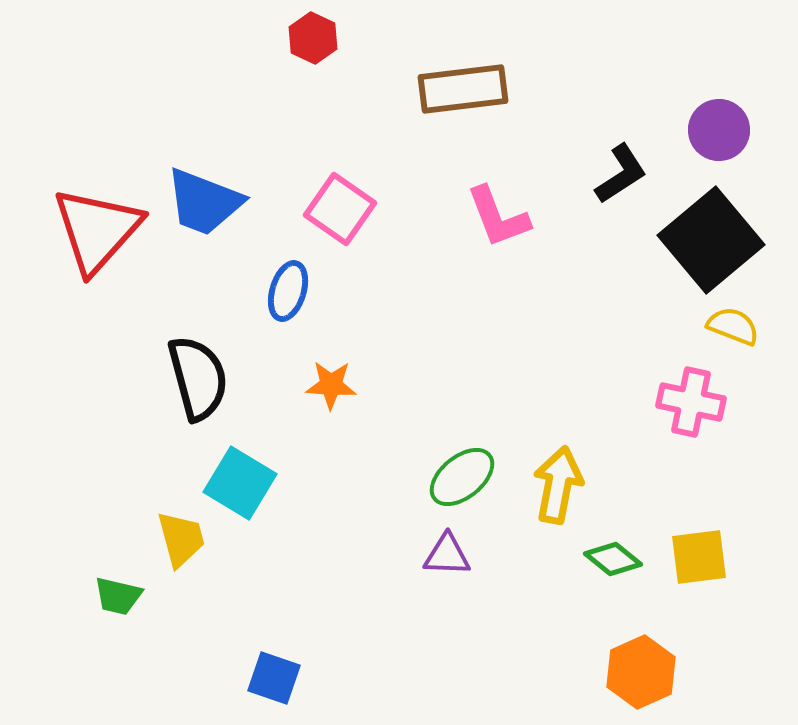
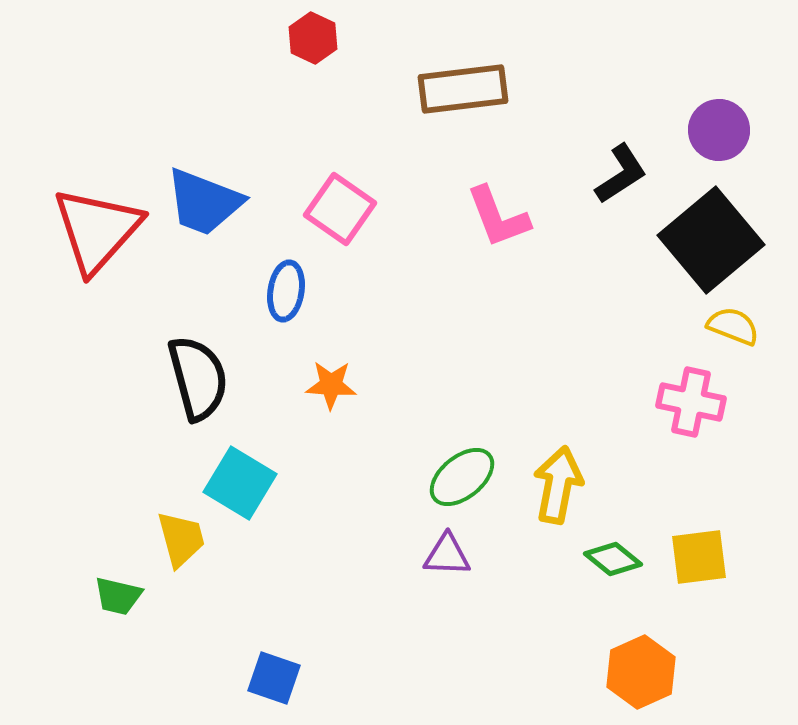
blue ellipse: moved 2 px left; rotated 8 degrees counterclockwise
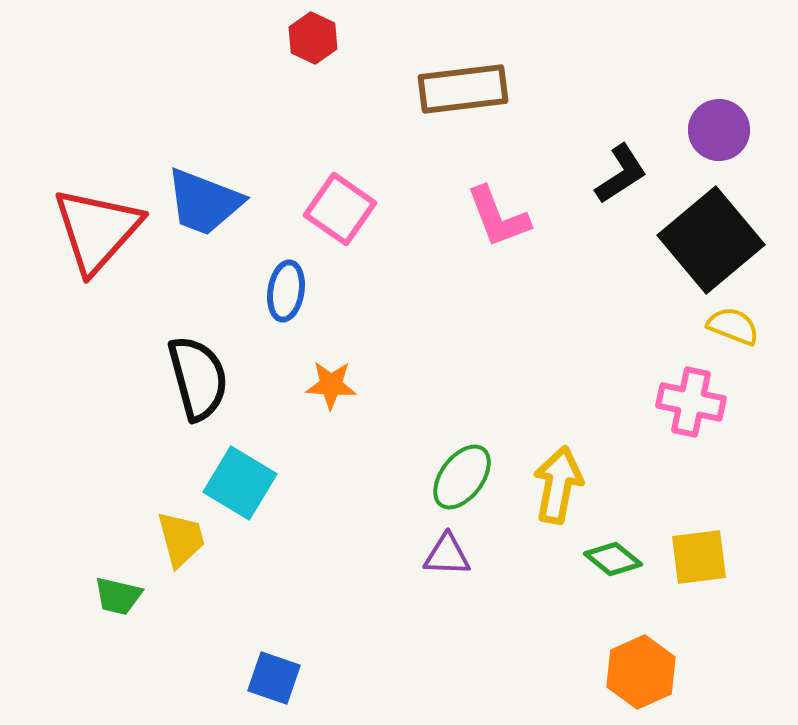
green ellipse: rotated 14 degrees counterclockwise
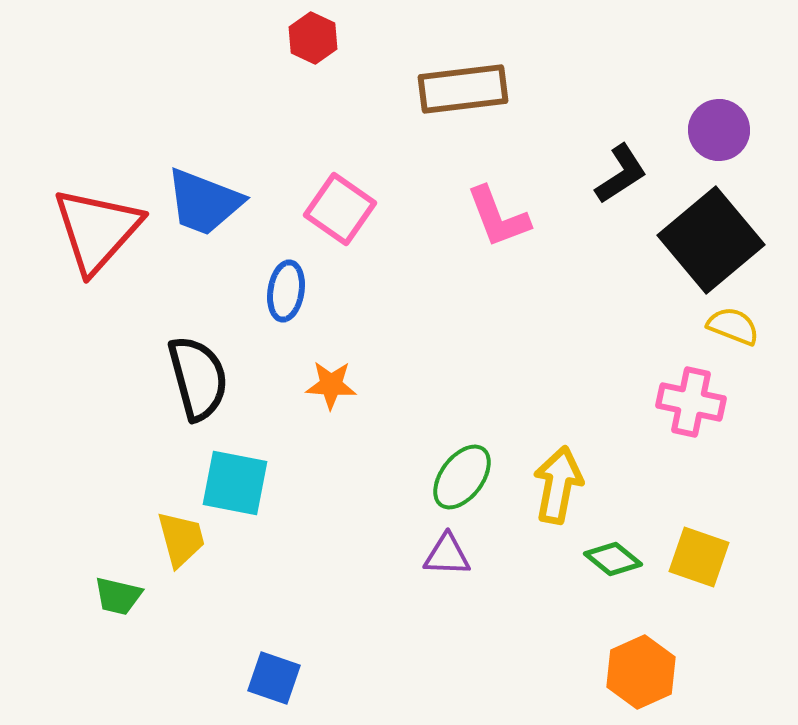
cyan square: moved 5 px left; rotated 20 degrees counterclockwise
yellow square: rotated 26 degrees clockwise
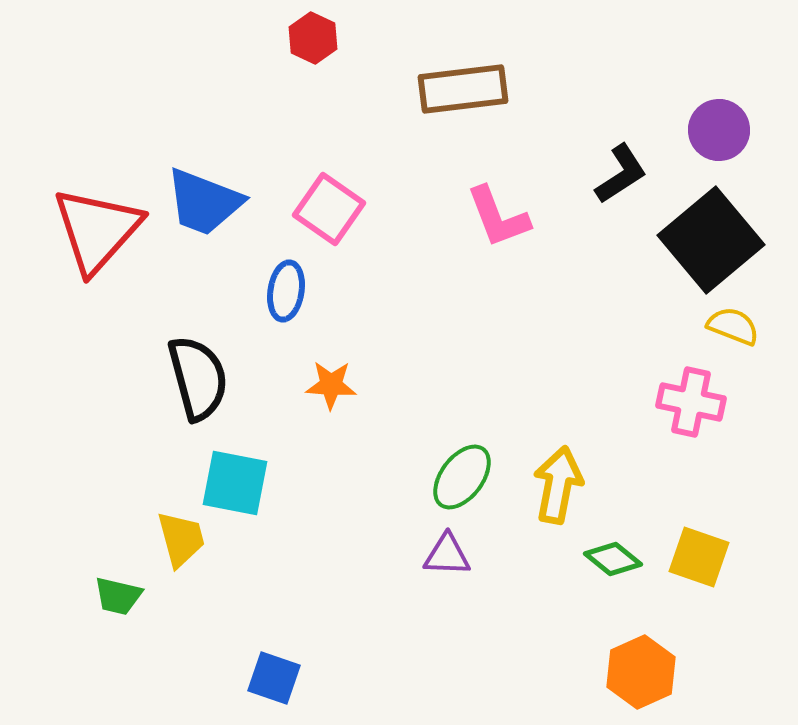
pink square: moved 11 px left
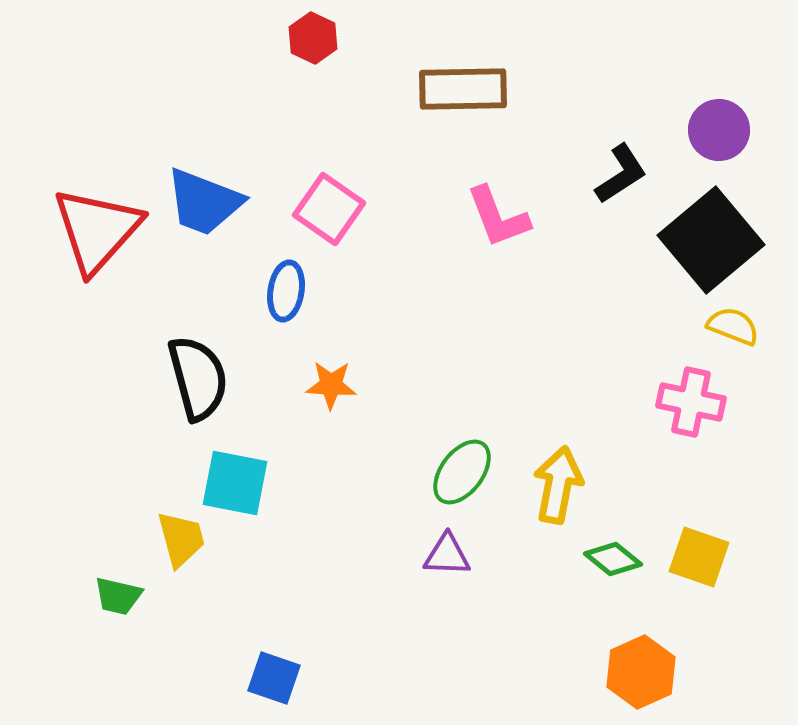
brown rectangle: rotated 6 degrees clockwise
green ellipse: moved 5 px up
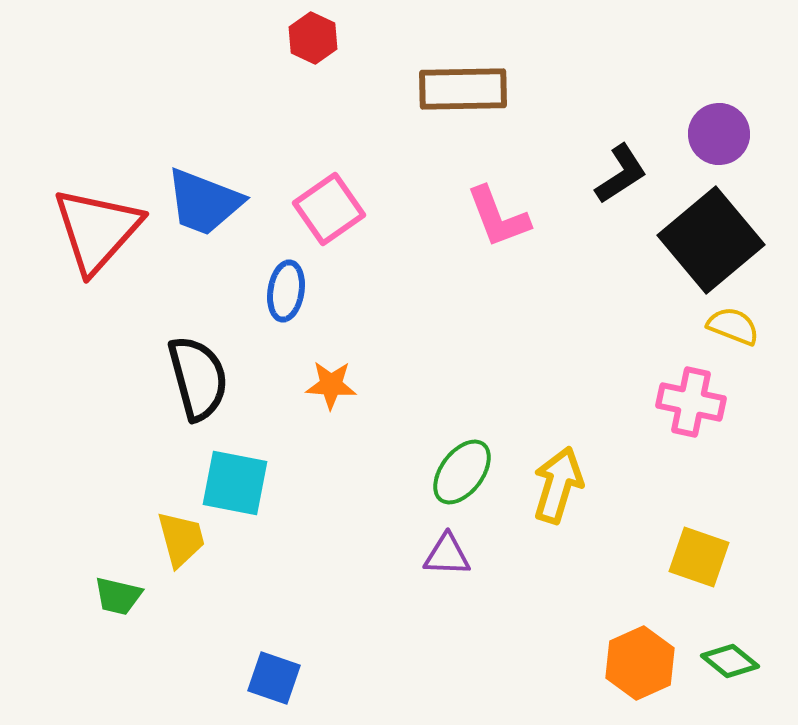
purple circle: moved 4 px down
pink square: rotated 20 degrees clockwise
yellow arrow: rotated 6 degrees clockwise
green diamond: moved 117 px right, 102 px down
orange hexagon: moved 1 px left, 9 px up
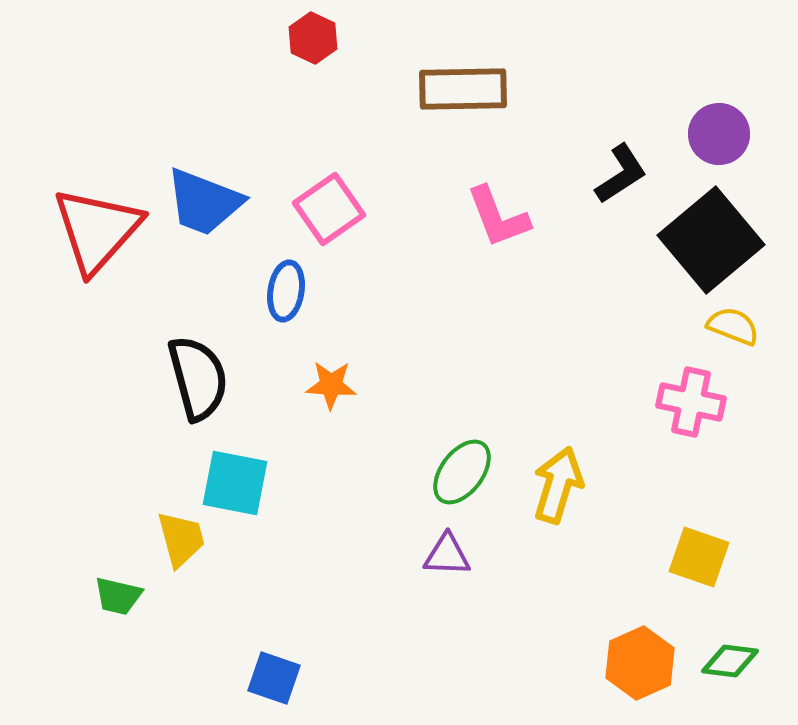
green diamond: rotated 32 degrees counterclockwise
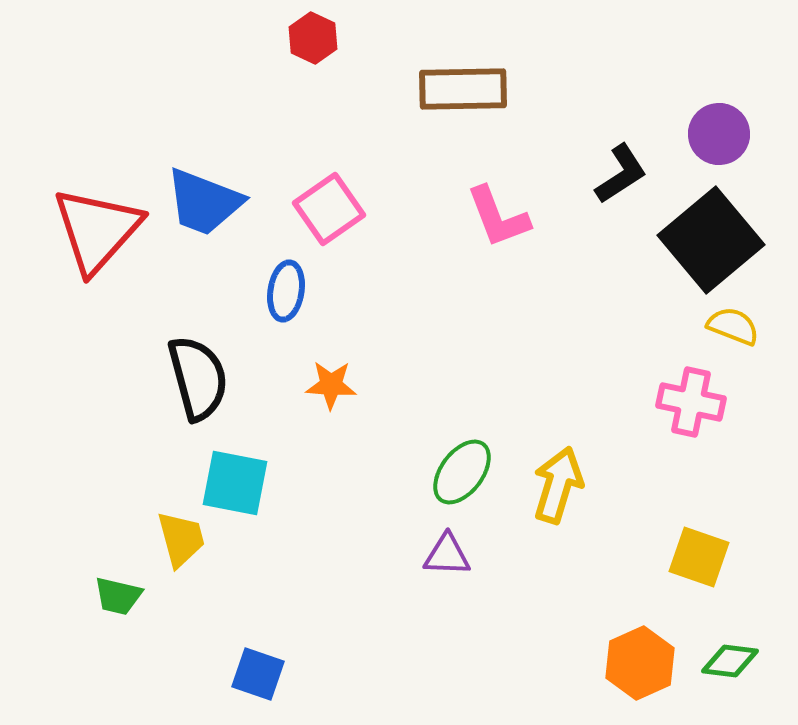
blue square: moved 16 px left, 4 px up
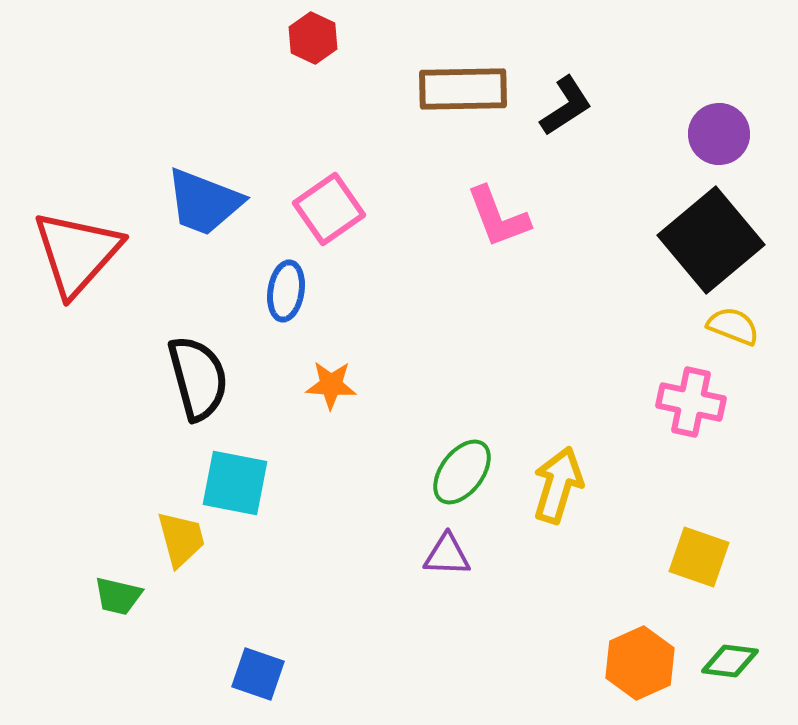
black L-shape: moved 55 px left, 68 px up
red triangle: moved 20 px left, 23 px down
